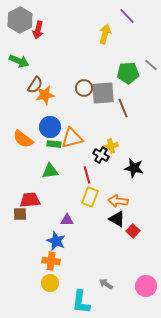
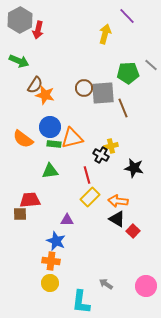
orange star: rotated 24 degrees clockwise
yellow rectangle: rotated 24 degrees clockwise
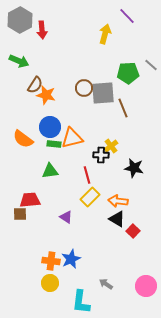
red arrow: moved 4 px right; rotated 18 degrees counterclockwise
orange star: moved 1 px right
yellow cross: rotated 24 degrees counterclockwise
black cross: rotated 28 degrees counterclockwise
purple triangle: moved 1 px left, 3 px up; rotated 32 degrees clockwise
blue star: moved 15 px right, 18 px down; rotated 24 degrees clockwise
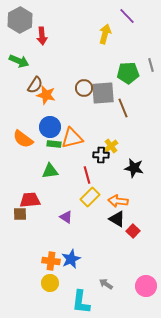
red arrow: moved 6 px down
gray line: rotated 32 degrees clockwise
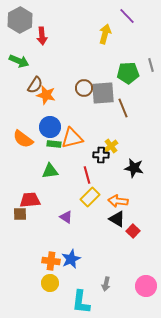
gray arrow: rotated 112 degrees counterclockwise
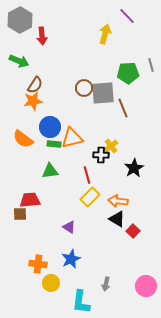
orange star: moved 13 px left, 6 px down; rotated 24 degrees counterclockwise
black star: rotated 30 degrees clockwise
purple triangle: moved 3 px right, 10 px down
orange cross: moved 13 px left, 3 px down
yellow circle: moved 1 px right
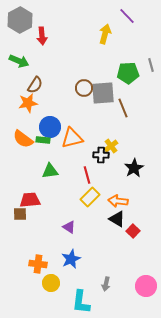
orange star: moved 5 px left, 2 px down
green rectangle: moved 11 px left, 4 px up
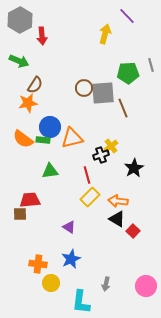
black cross: rotated 21 degrees counterclockwise
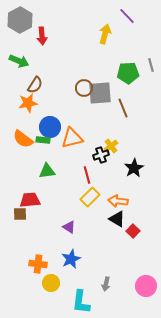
gray square: moved 3 px left
green triangle: moved 3 px left
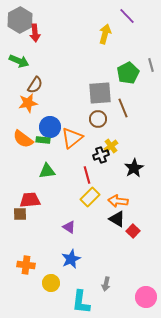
red arrow: moved 7 px left, 3 px up
green pentagon: rotated 25 degrees counterclockwise
brown circle: moved 14 px right, 31 px down
orange triangle: rotated 25 degrees counterclockwise
orange cross: moved 12 px left, 1 px down
pink circle: moved 11 px down
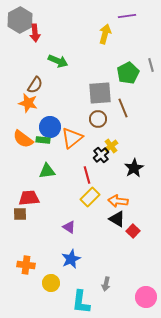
purple line: rotated 54 degrees counterclockwise
green arrow: moved 39 px right
orange star: rotated 24 degrees clockwise
black cross: rotated 21 degrees counterclockwise
red trapezoid: moved 1 px left, 2 px up
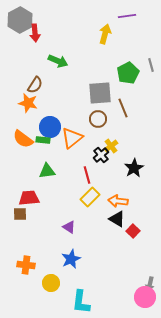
gray arrow: moved 44 px right
pink circle: moved 1 px left
